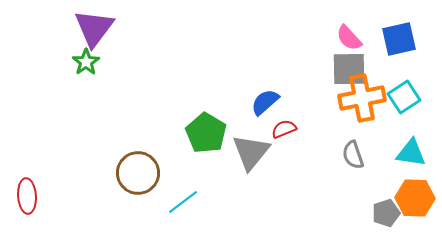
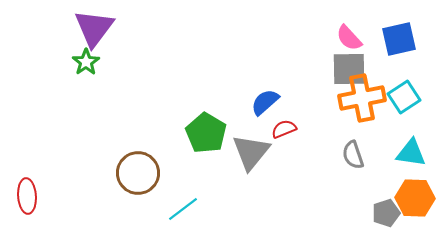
cyan line: moved 7 px down
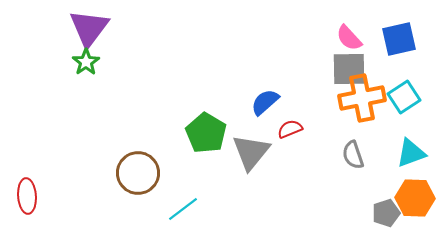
purple triangle: moved 5 px left
red semicircle: moved 6 px right
cyan triangle: rotated 28 degrees counterclockwise
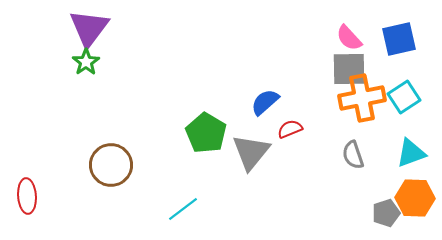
brown circle: moved 27 px left, 8 px up
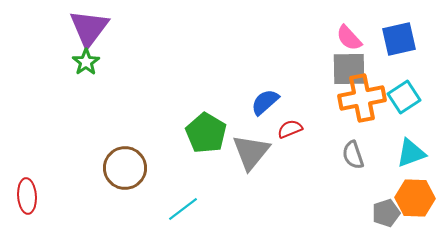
brown circle: moved 14 px right, 3 px down
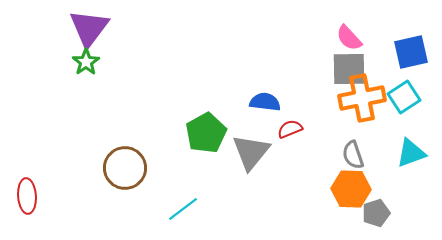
blue square: moved 12 px right, 13 px down
blue semicircle: rotated 48 degrees clockwise
green pentagon: rotated 12 degrees clockwise
orange hexagon: moved 64 px left, 9 px up
gray pentagon: moved 10 px left
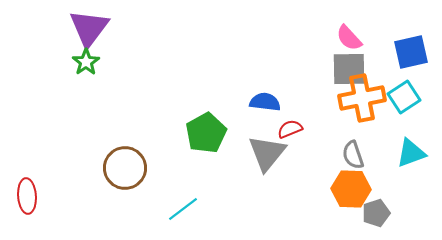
gray triangle: moved 16 px right, 1 px down
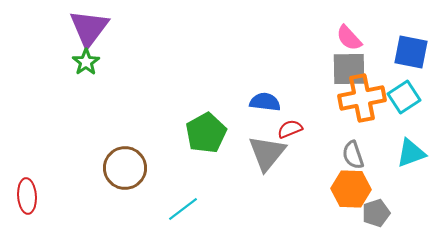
blue square: rotated 24 degrees clockwise
